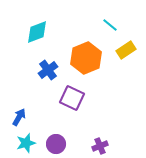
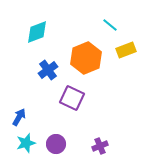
yellow rectangle: rotated 12 degrees clockwise
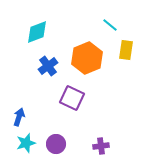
yellow rectangle: rotated 60 degrees counterclockwise
orange hexagon: moved 1 px right
blue cross: moved 4 px up
blue arrow: rotated 12 degrees counterclockwise
purple cross: moved 1 px right; rotated 14 degrees clockwise
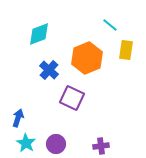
cyan diamond: moved 2 px right, 2 px down
blue cross: moved 1 px right, 4 px down; rotated 12 degrees counterclockwise
blue arrow: moved 1 px left, 1 px down
cyan star: rotated 24 degrees counterclockwise
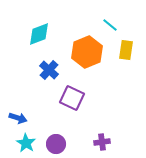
orange hexagon: moved 6 px up
blue arrow: rotated 90 degrees clockwise
purple cross: moved 1 px right, 4 px up
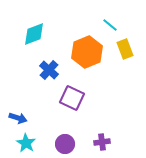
cyan diamond: moved 5 px left
yellow rectangle: moved 1 px left, 1 px up; rotated 30 degrees counterclockwise
purple circle: moved 9 px right
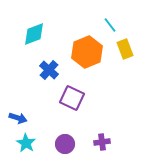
cyan line: rotated 14 degrees clockwise
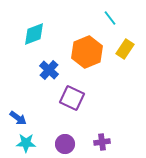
cyan line: moved 7 px up
yellow rectangle: rotated 54 degrees clockwise
blue arrow: rotated 18 degrees clockwise
cyan star: rotated 30 degrees counterclockwise
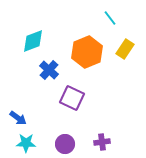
cyan diamond: moved 1 px left, 7 px down
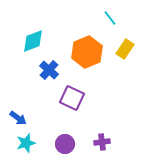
cyan star: rotated 18 degrees counterclockwise
